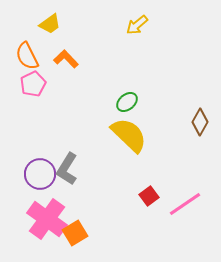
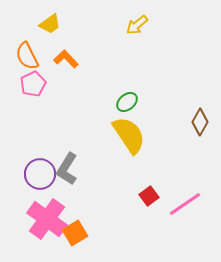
yellow semicircle: rotated 12 degrees clockwise
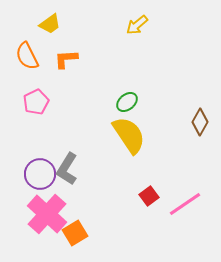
orange L-shape: rotated 50 degrees counterclockwise
pink pentagon: moved 3 px right, 18 px down
pink cross: moved 5 px up; rotated 6 degrees clockwise
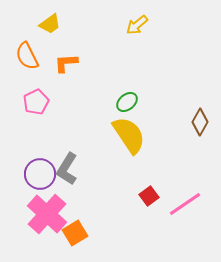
orange L-shape: moved 4 px down
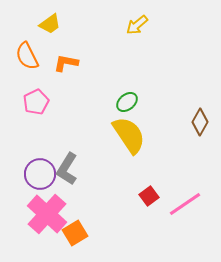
orange L-shape: rotated 15 degrees clockwise
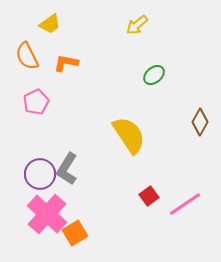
green ellipse: moved 27 px right, 27 px up
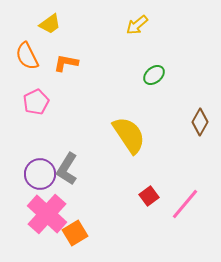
pink line: rotated 16 degrees counterclockwise
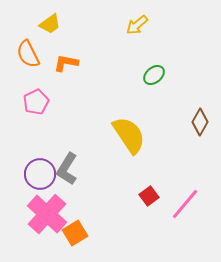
orange semicircle: moved 1 px right, 2 px up
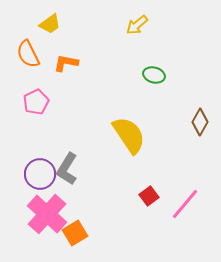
green ellipse: rotated 55 degrees clockwise
